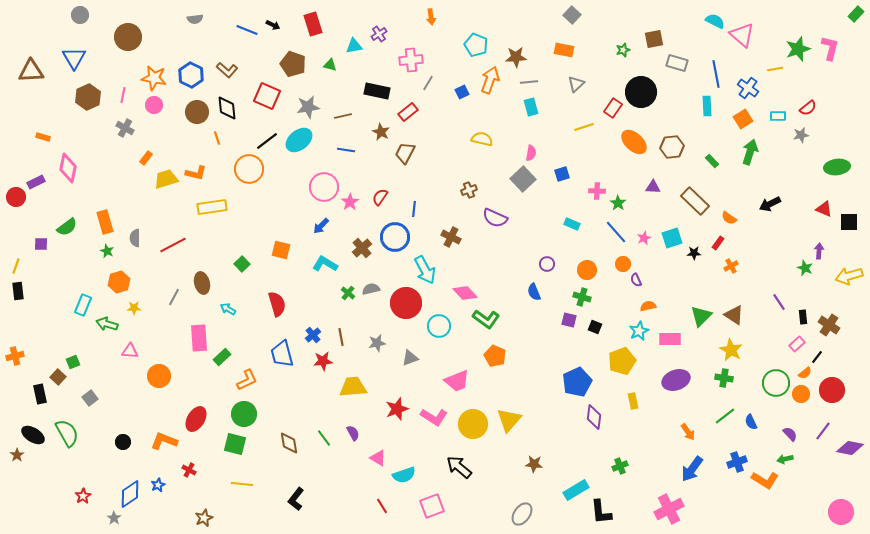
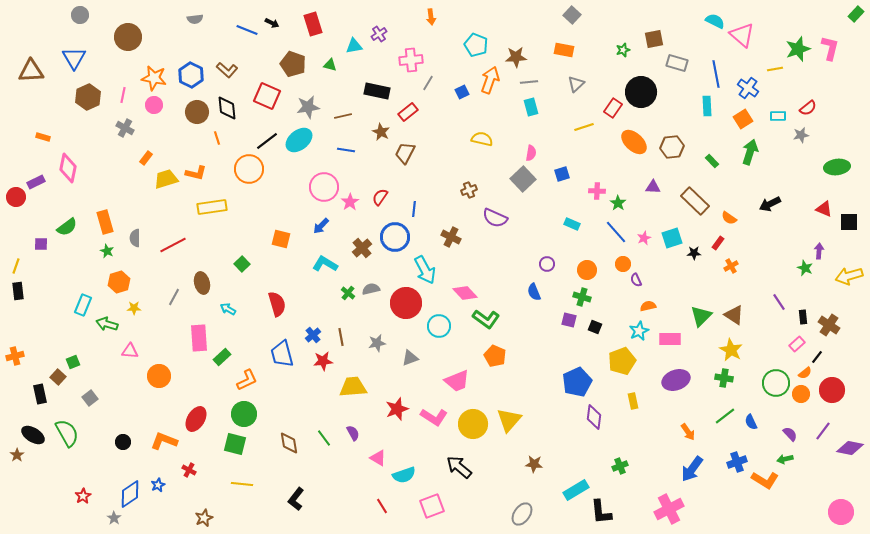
black arrow at (273, 25): moved 1 px left, 2 px up
orange square at (281, 250): moved 11 px up
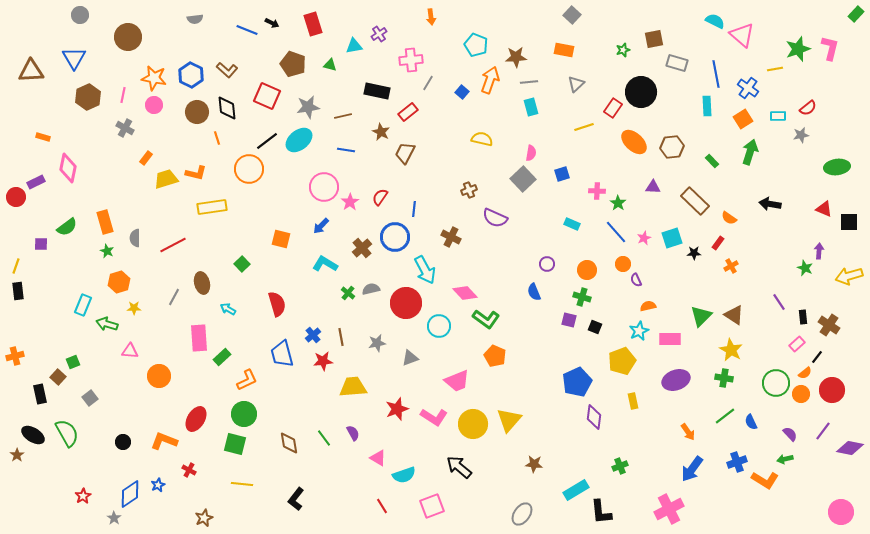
blue square at (462, 92): rotated 24 degrees counterclockwise
black arrow at (770, 204): rotated 35 degrees clockwise
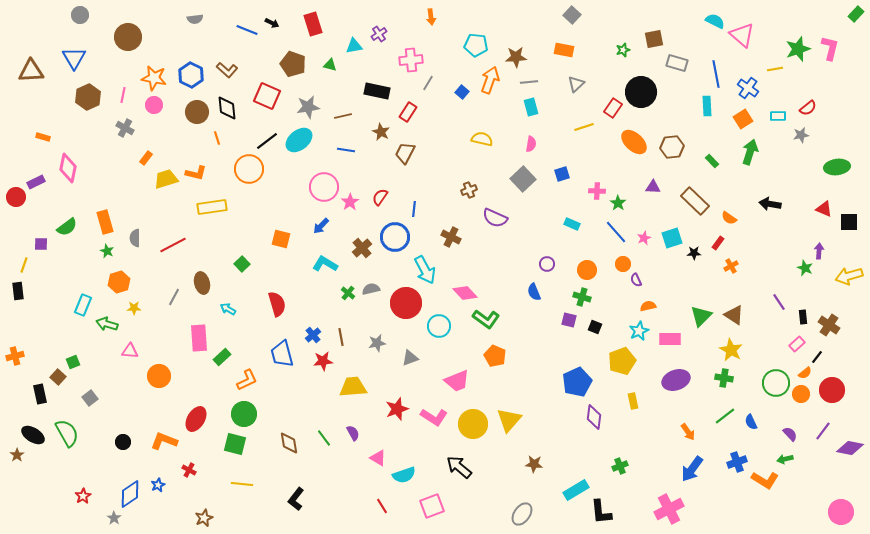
cyan pentagon at (476, 45): rotated 15 degrees counterclockwise
red rectangle at (408, 112): rotated 18 degrees counterclockwise
pink semicircle at (531, 153): moved 9 px up
yellow line at (16, 266): moved 8 px right, 1 px up
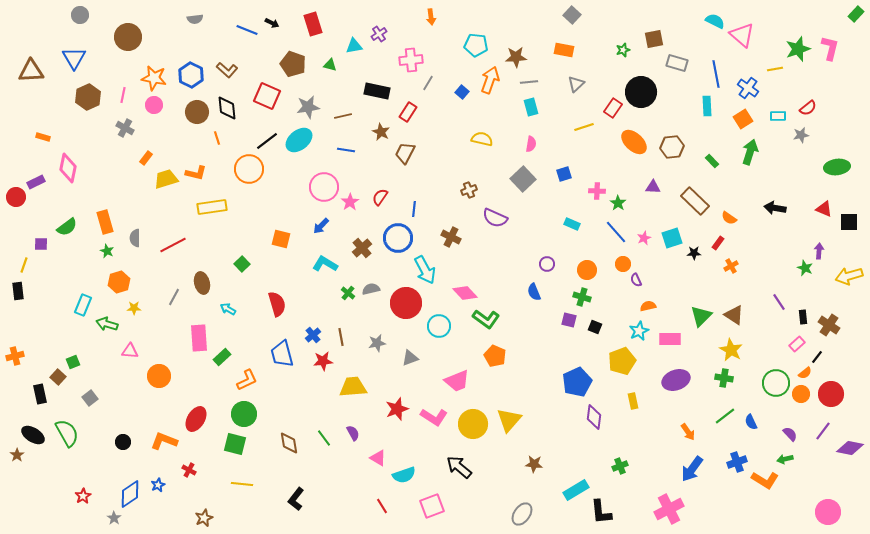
blue square at (562, 174): moved 2 px right
black arrow at (770, 204): moved 5 px right, 4 px down
blue circle at (395, 237): moved 3 px right, 1 px down
red circle at (832, 390): moved 1 px left, 4 px down
pink circle at (841, 512): moved 13 px left
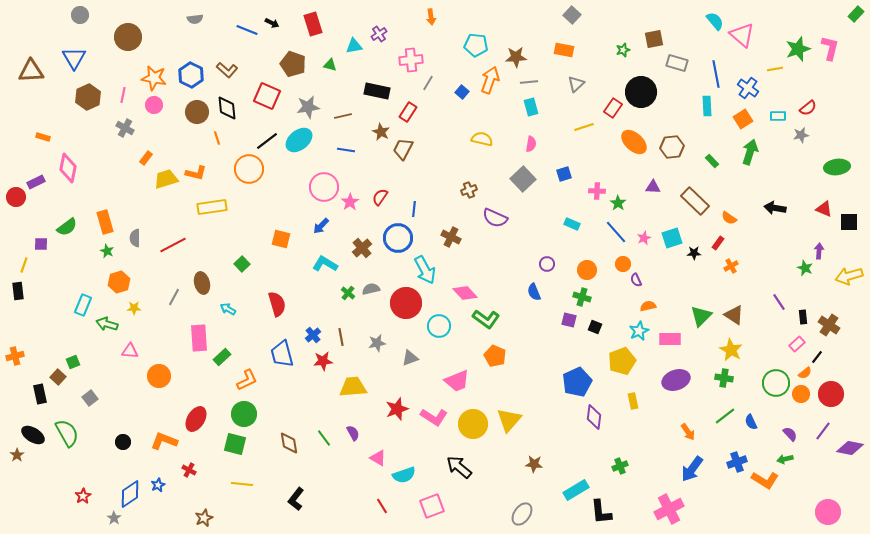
cyan semicircle at (715, 21): rotated 24 degrees clockwise
brown trapezoid at (405, 153): moved 2 px left, 4 px up
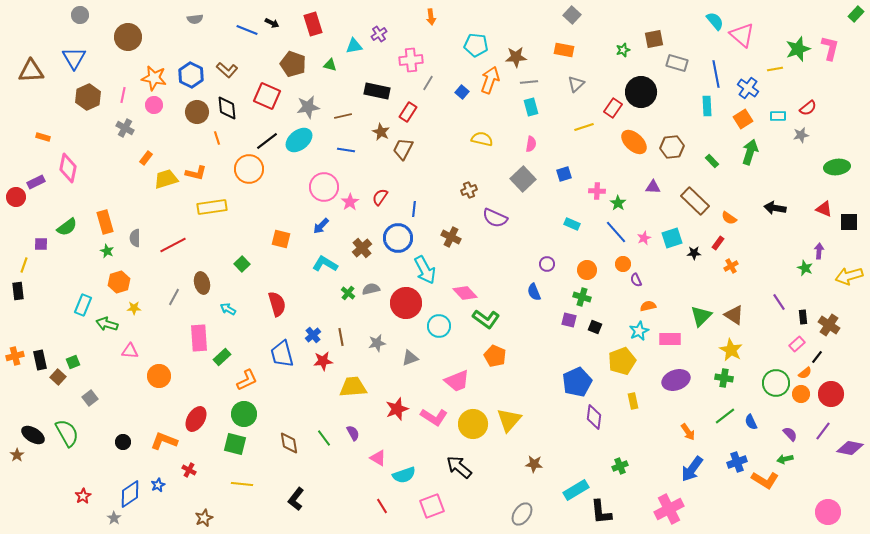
black rectangle at (40, 394): moved 34 px up
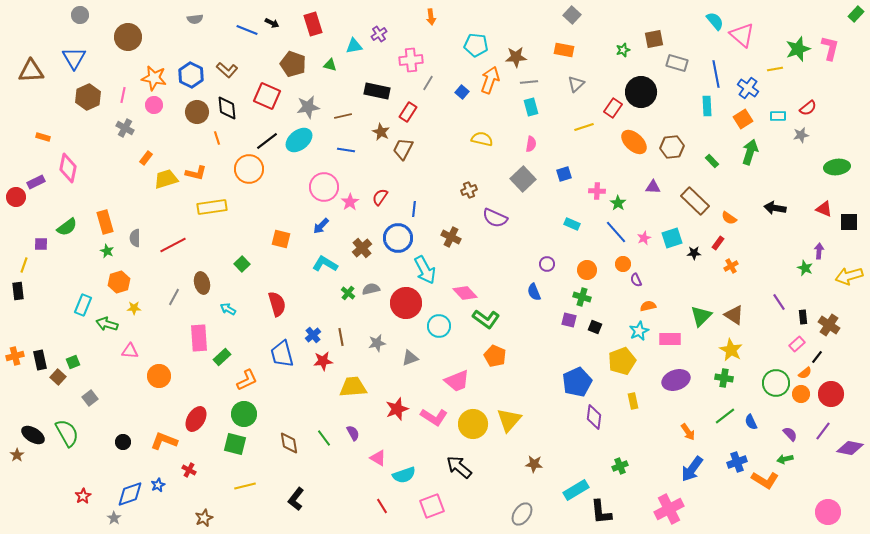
yellow line at (242, 484): moved 3 px right, 2 px down; rotated 20 degrees counterclockwise
blue diamond at (130, 494): rotated 16 degrees clockwise
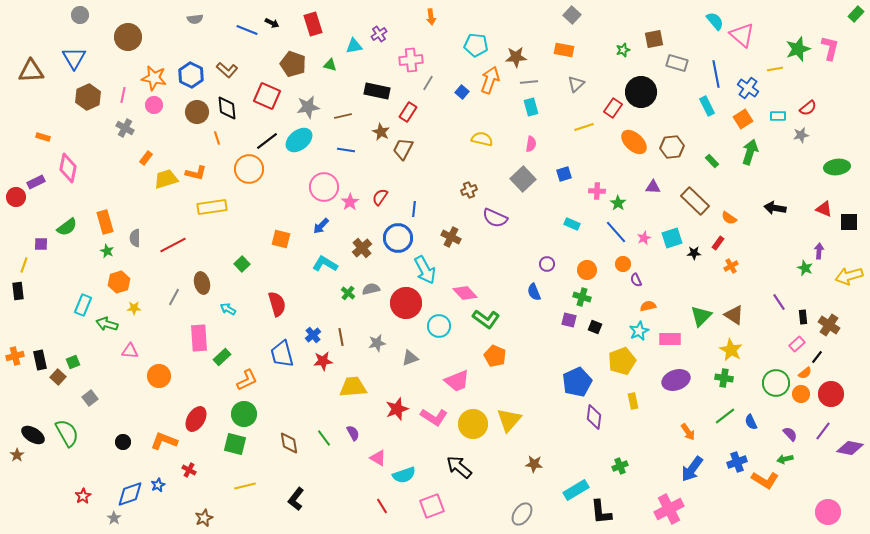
cyan rectangle at (707, 106): rotated 24 degrees counterclockwise
